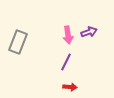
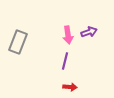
purple line: moved 1 px left, 1 px up; rotated 12 degrees counterclockwise
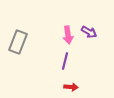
purple arrow: rotated 49 degrees clockwise
red arrow: moved 1 px right
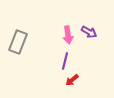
red arrow: moved 1 px right, 7 px up; rotated 136 degrees clockwise
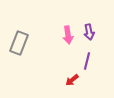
purple arrow: rotated 49 degrees clockwise
gray rectangle: moved 1 px right, 1 px down
purple line: moved 22 px right
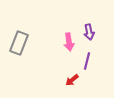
pink arrow: moved 1 px right, 7 px down
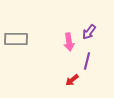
purple arrow: rotated 49 degrees clockwise
gray rectangle: moved 3 px left, 4 px up; rotated 70 degrees clockwise
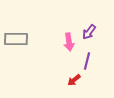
red arrow: moved 2 px right
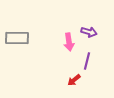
purple arrow: rotated 112 degrees counterclockwise
gray rectangle: moved 1 px right, 1 px up
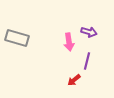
gray rectangle: rotated 15 degrees clockwise
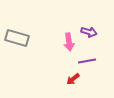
purple line: rotated 66 degrees clockwise
red arrow: moved 1 px left, 1 px up
